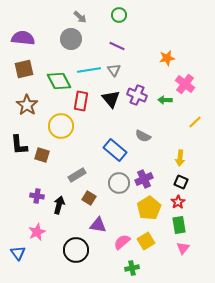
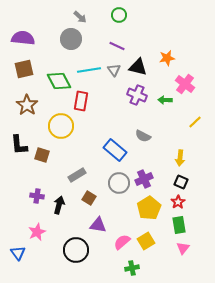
black triangle at (111, 99): moved 27 px right, 32 px up; rotated 36 degrees counterclockwise
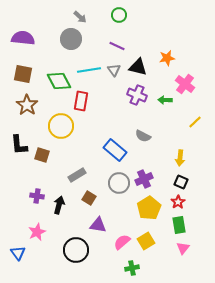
brown square at (24, 69): moved 1 px left, 5 px down; rotated 24 degrees clockwise
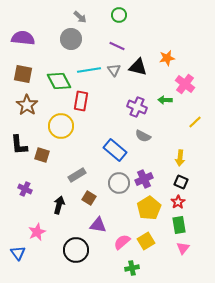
purple cross at (137, 95): moved 12 px down
purple cross at (37, 196): moved 12 px left, 7 px up; rotated 16 degrees clockwise
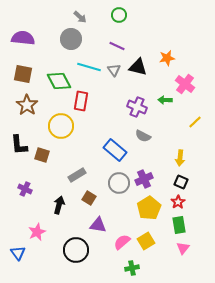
cyan line at (89, 70): moved 3 px up; rotated 25 degrees clockwise
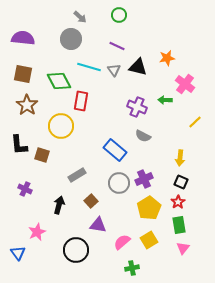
brown square at (89, 198): moved 2 px right, 3 px down; rotated 16 degrees clockwise
yellow square at (146, 241): moved 3 px right, 1 px up
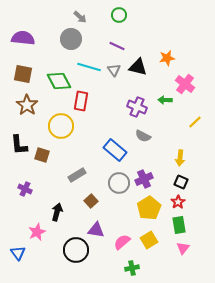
black arrow at (59, 205): moved 2 px left, 7 px down
purple triangle at (98, 225): moved 2 px left, 5 px down
